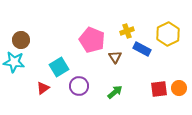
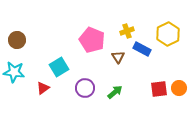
brown circle: moved 4 px left
brown triangle: moved 3 px right
cyan star: moved 10 px down
purple circle: moved 6 px right, 2 px down
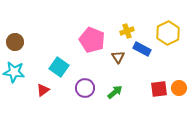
yellow hexagon: moved 1 px up
brown circle: moved 2 px left, 2 px down
cyan square: rotated 24 degrees counterclockwise
red triangle: moved 2 px down
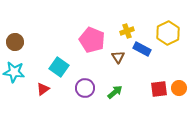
red triangle: moved 1 px up
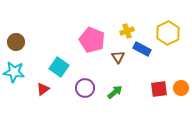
brown circle: moved 1 px right
orange circle: moved 2 px right
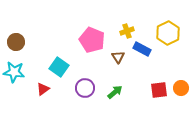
red square: moved 1 px down
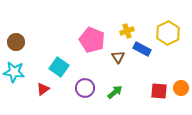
red square: moved 1 px down; rotated 12 degrees clockwise
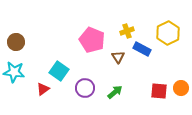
cyan square: moved 4 px down
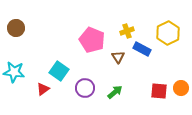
brown circle: moved 14 px up
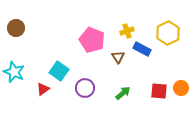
cyan star: rotated 15 degrees clockwise
green arrow: moved 8 px right, 1 px down
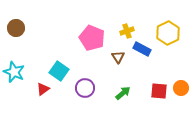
pink pentagon: moved 2 px up
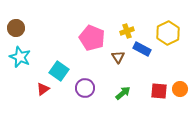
cyan star: moved 6 px right, 15 px up
orange circle: moved 1 px left, 1 px down
